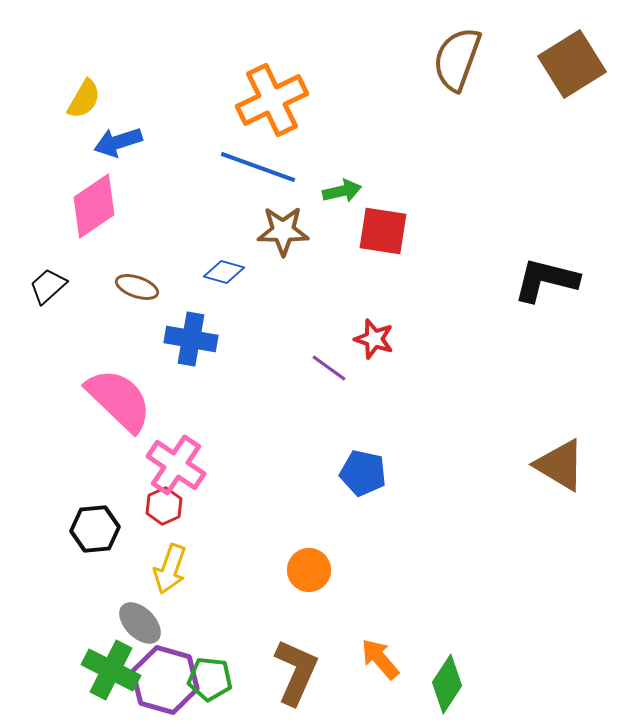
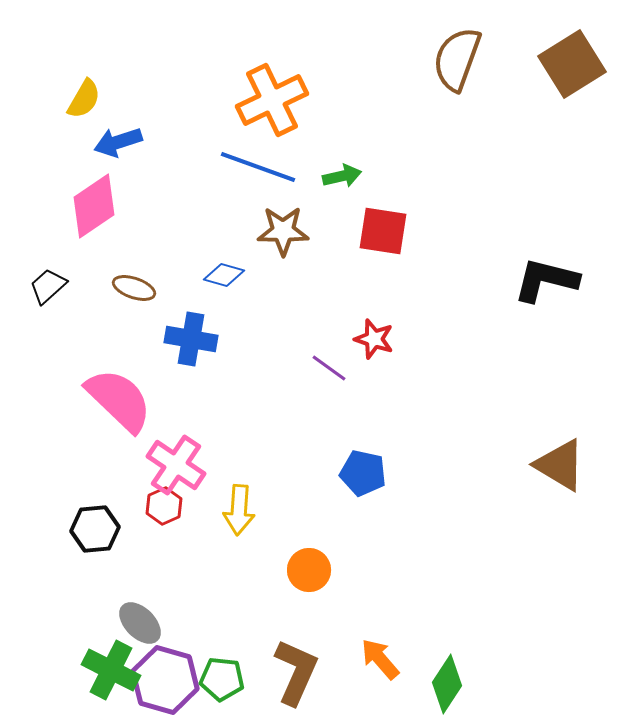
green arrow: moved 15 px up
blue diamond: moved 3 px down
brown ellipse: moved 3 px left, 1 px down
yellow arrow: moved 69 px right, 59 px up; rotated 15 degrees counterclockwise
green pentagon: moved 12 px right
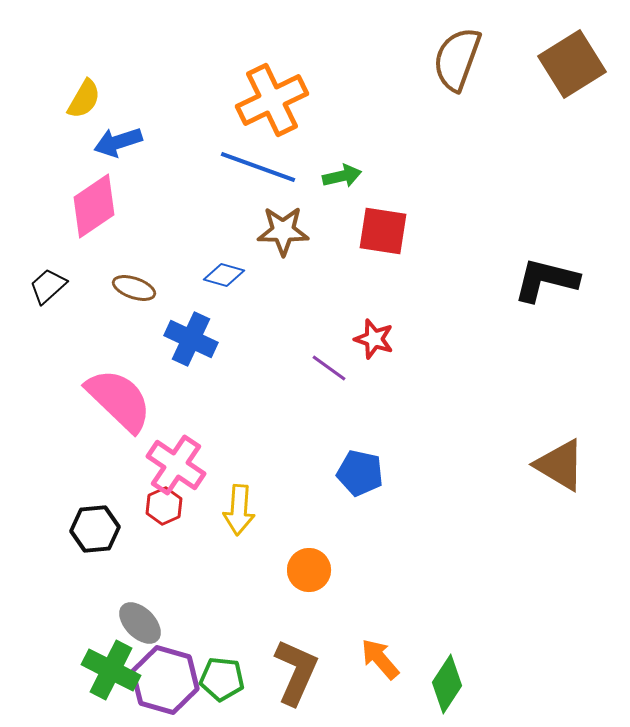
blue cross: rotated 15 degrees clockwise
blue pentagon: moved 3 px left
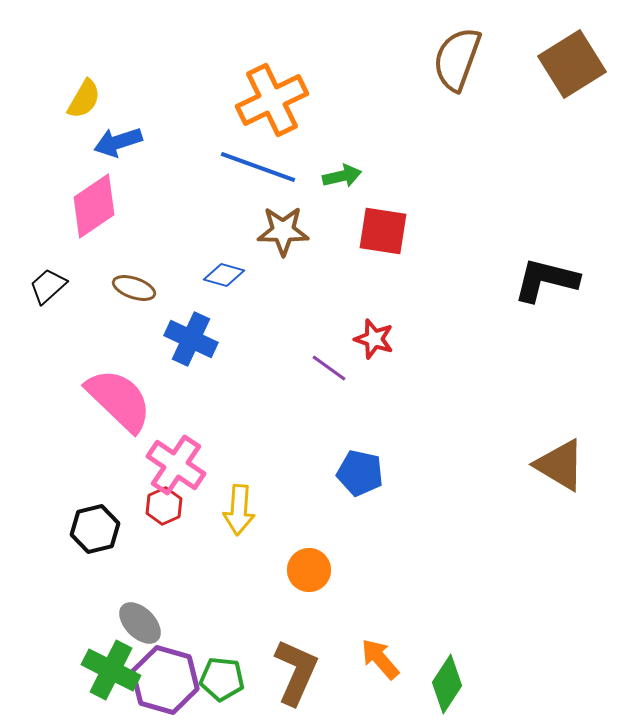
black hexagon: rotated 9 degrees counterclockwise
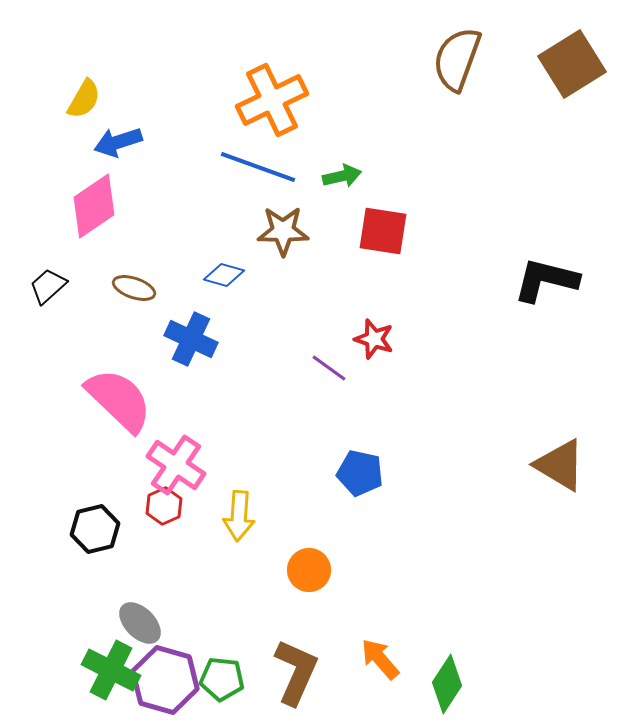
yellow arrow: moved 6 px down
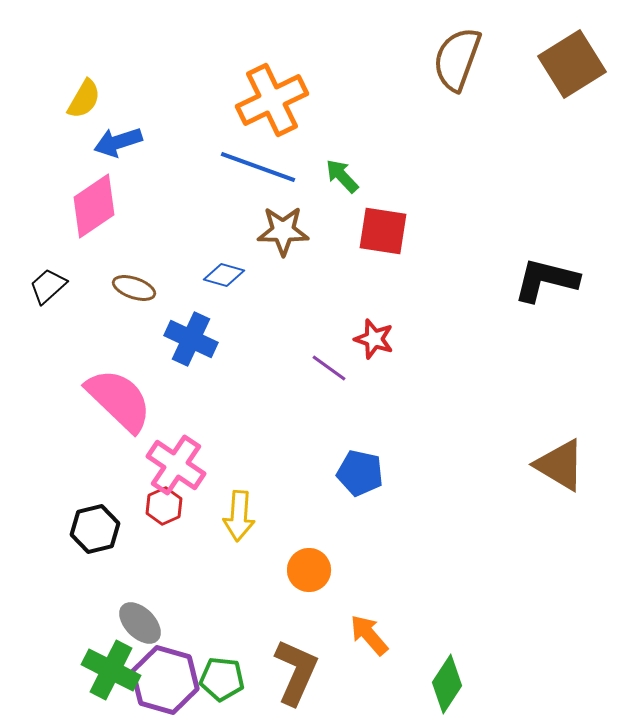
green arrow: rotated 120 degrees counterclockwise
orange arrow: moved 11 px left, 24 px up
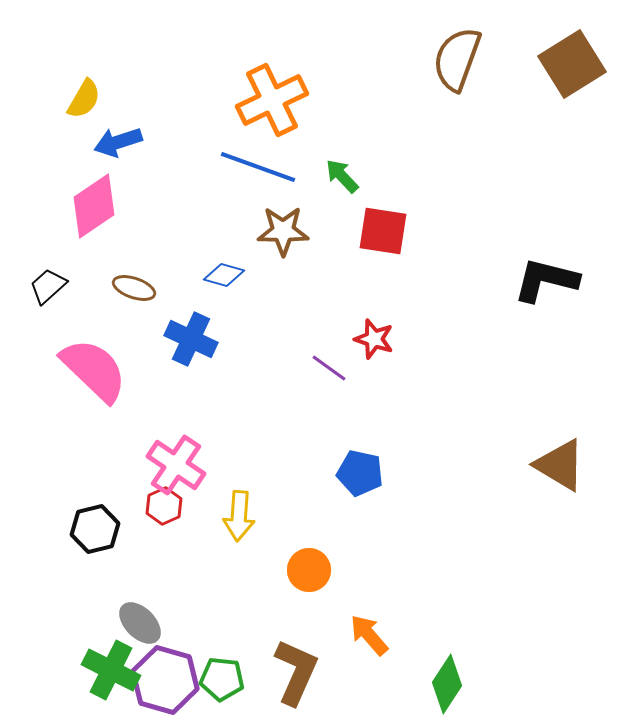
pink semicircle: moved 25 px left, 30 px up
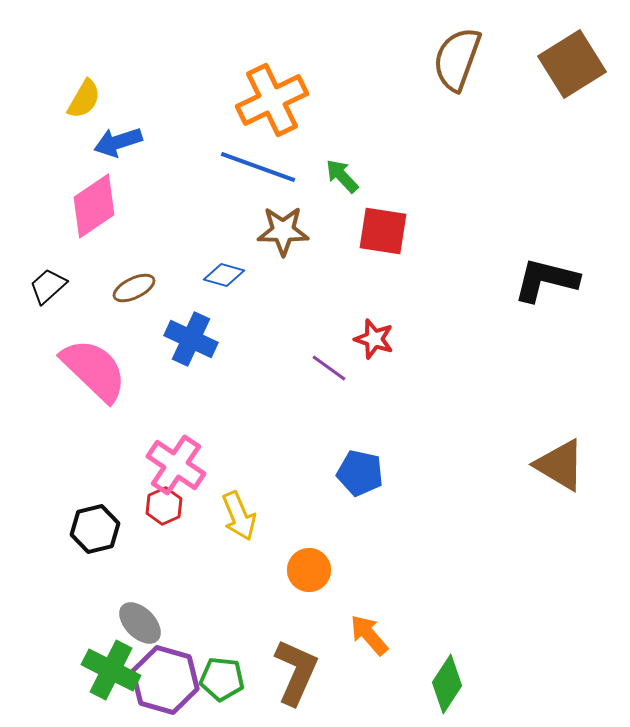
brown ellipse: rotated 45 degrees counterclockwise
yellow arrow: rotated 27 degrees counterclockwise
